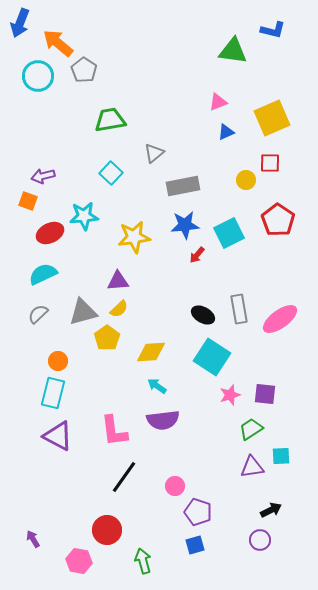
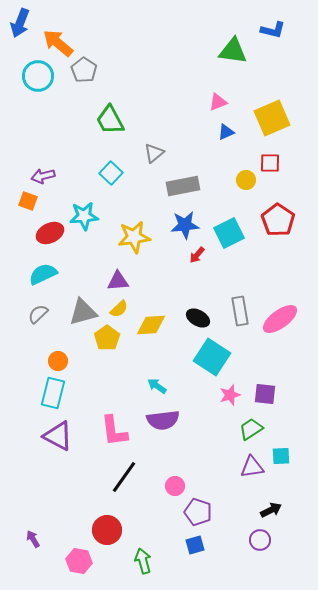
green trapezoid at (110, 120): rotated 108 degrees counterclockwise
gray rectangle at (239, 309): moved 1 px right, 2 px down
black ellipse at (203, 315): moved 5 px left, 3 px down
yellow diamond at (151, 352): moved 27 px up
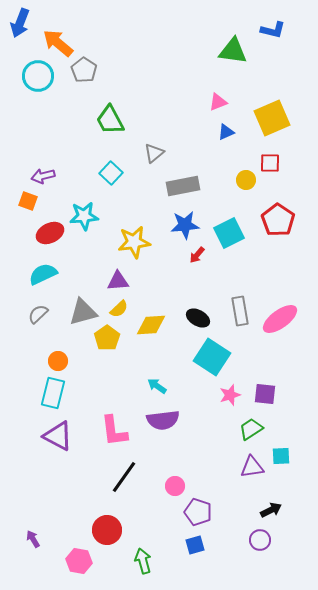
yellow star at (134, 237): moved 5 px down
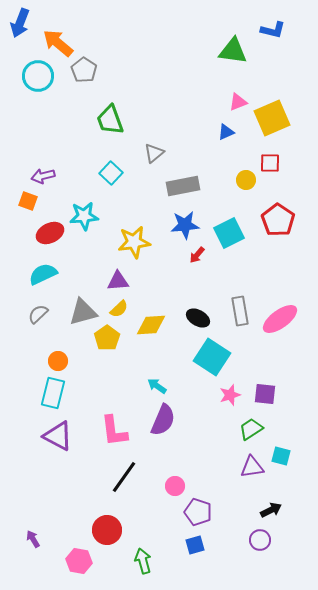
pink triangle at (218, 102): moved 20 px right
green trapezoid at (110, 120): rotated 8 degrees clockwise
purple semicircle at (163, 420): rotated 60 degrees counterclockwise
cyan square at (281, 456): rotated 18 degrees clockwise
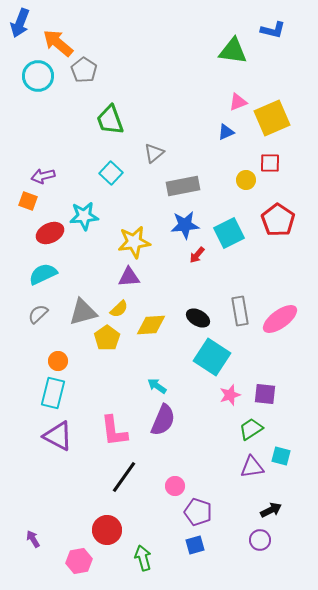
purple triangle at (118, 281): moved 11 px right, 4 px up
pink hexagon at (79, 561): rotated 20 degrees counterclockwise
green arrow at (143, 561): moved 3 px up
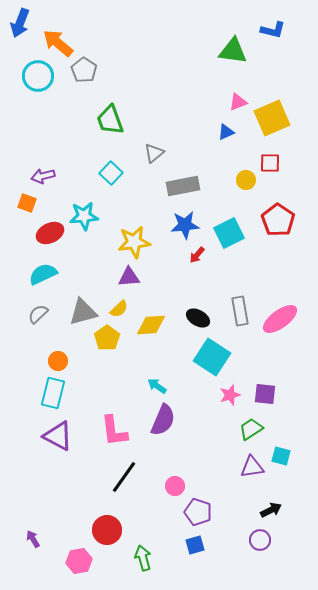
orange square at (28, 201): moved 1 px left, 2 px down
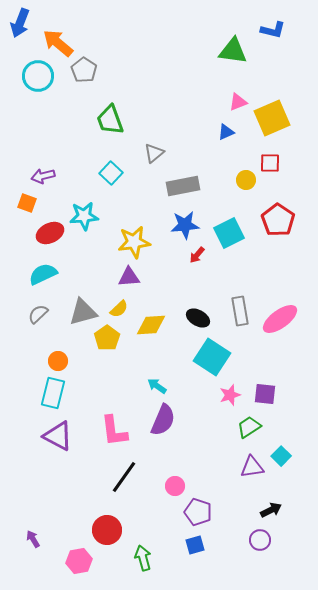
green trapezoid at (251, 429): moved 2 px left, 2 px up
cyan square at (281, 456): rotated 30 degrees clockwise
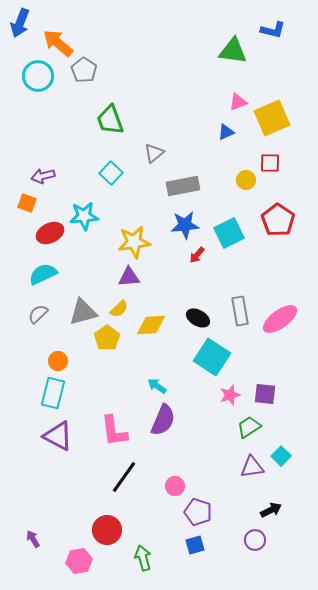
purple circle at (260, 540): moved 5 px left
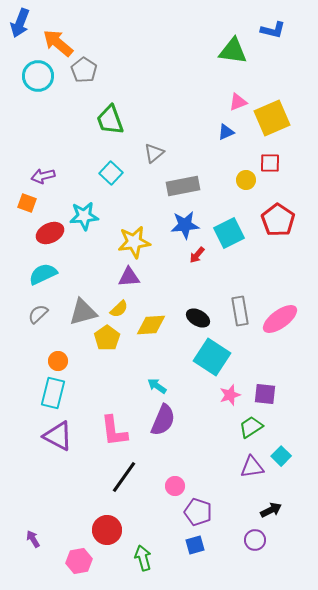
green trapezoid at (249, 427): moved 2 px right
